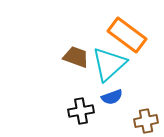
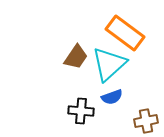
orange rectangle: moved 2 px left, 2 px up
brown trapezoid: rotated 104 degrees clockwise
black cross: rotated 15 degrees clockwise
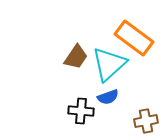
orange rectangle: moved 9 px right, 5 px down
blue semicircle: moved 4 px left
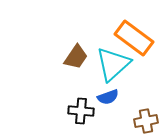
cyan triangle: moved 4 px right
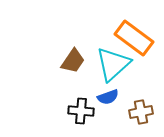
brown trapezoid: moved 3 px left, 4 px down
brown cross: moved 5 px left, 9 px up
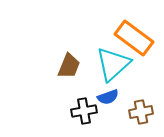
brown trapezoid: moved 4 px left, 5 px down; rotated 12 degrees counterclockwise
black cross: moved 3 px right; rotated 15 degrees counterclockwise
